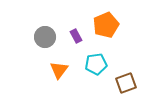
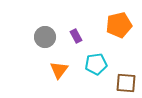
orange pentagon: moved 13 px right; rotated 10 degrees clockwise
brown square: rotated 25 degrees clockwise
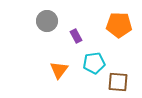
orange pentagon: rotated 15 degrees clockwise
gray circle: moved 2 px right, 16 px up
cyan pentagon: moved 2 px left, 1 px up
brown square: moved 8 px left, 1 px up
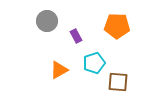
orange pentagon: moved 2 px left, 1 px down
cyan pentagon: rotated 10 degrees counterclockwise
orange triangle: rotated 24 degrees clockwise
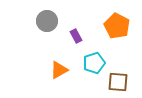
orange pentagon: rotated 25 degrees clockwise
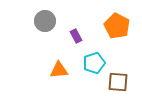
gray circle: moved 2 px left
orange triangle: rotated 24 degrees clockwise
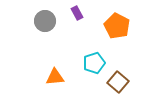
purple rectangle: moved 1 px right, 23 px up
orange triangle: moved 4 px left, 7 px down
brown square: rotated 35 degrees clockwise
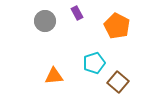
orange triangle: moved 1 px left, 1 px up
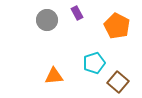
gray circle: moved 2 px right, 1 px up
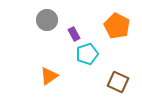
purple rectangle: moved 3 px left, 21 px down
cyan pentagon: moved 7 px left, 9 px up
orange triangle: moved 5 px left; rotated 30 degrees counterclockwise
brown square: rotated 15 degrees counterclockwise
